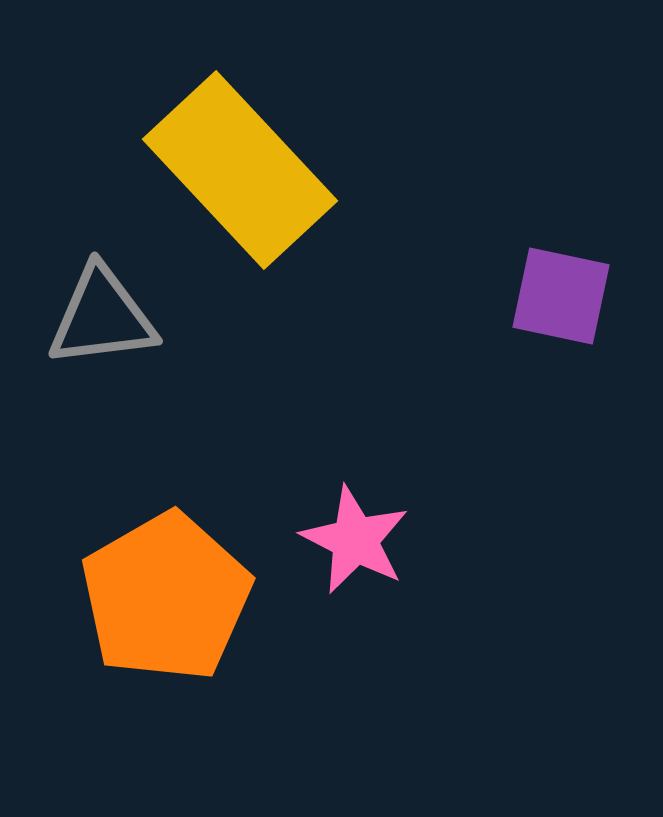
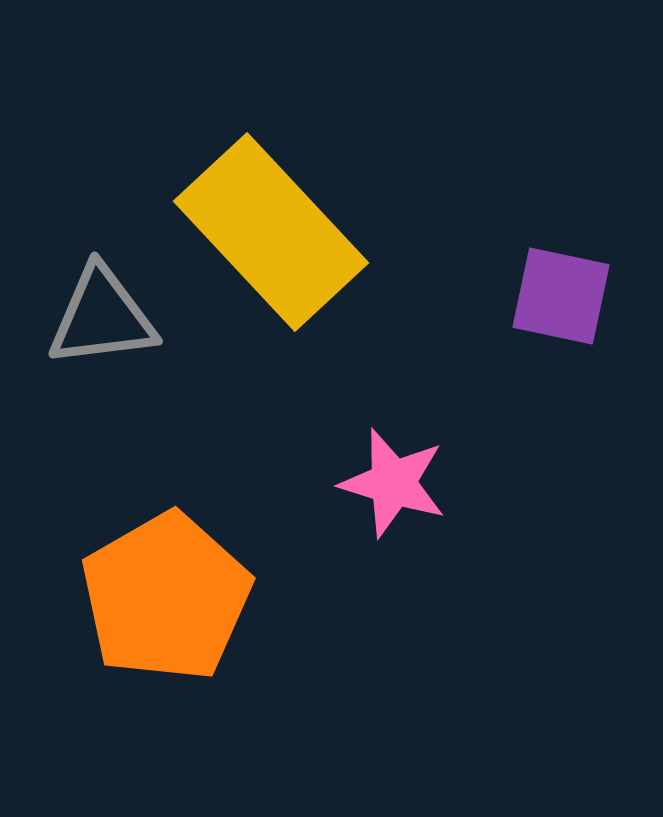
yellow rectangle: moved 31 px right, 62 px down
pink star: moved 38 px right, 57 px up; rotated 10 degrees counterclockwise
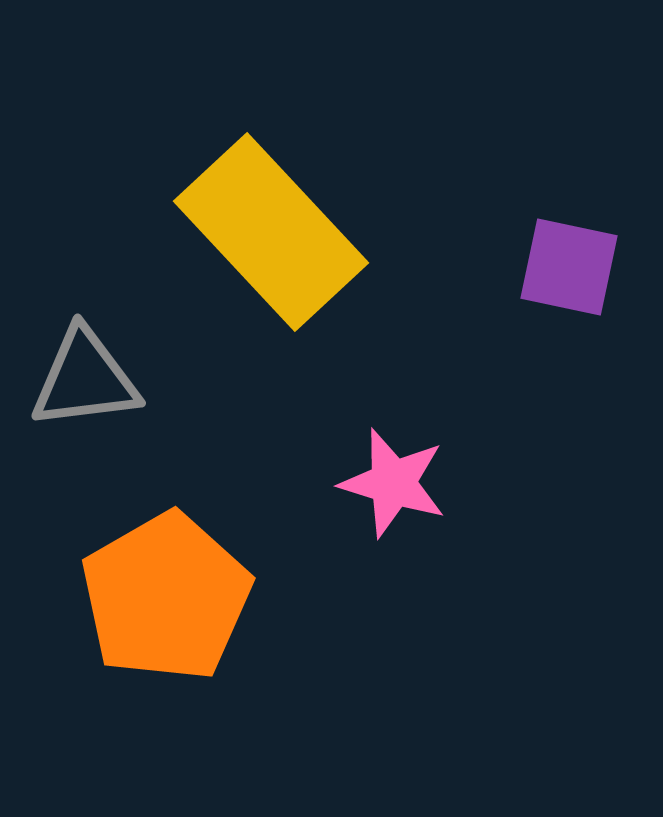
purple square: moved 8 px right, 29 px up
gray triangle: moved 17 px left, 62 px down
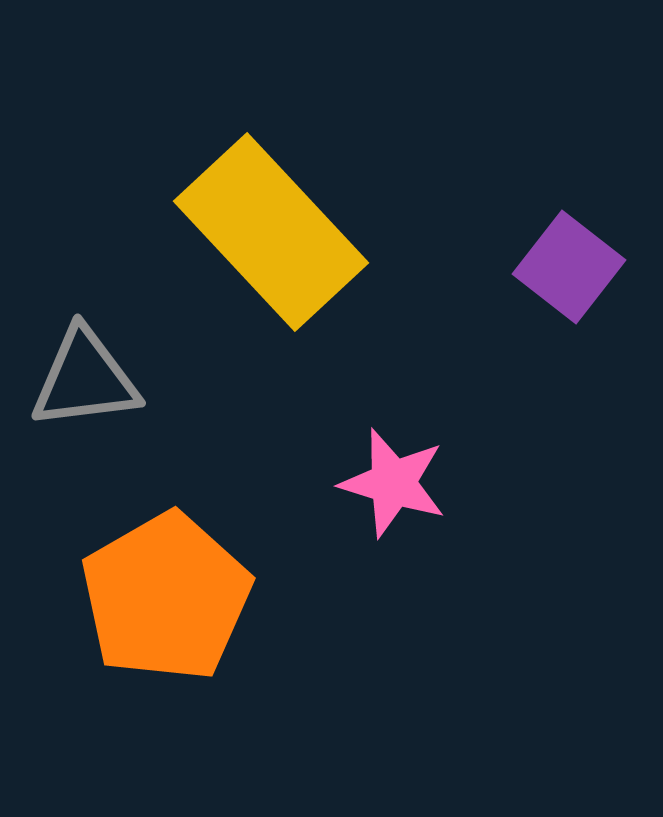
purple square: rotated 26 degrees clockwise
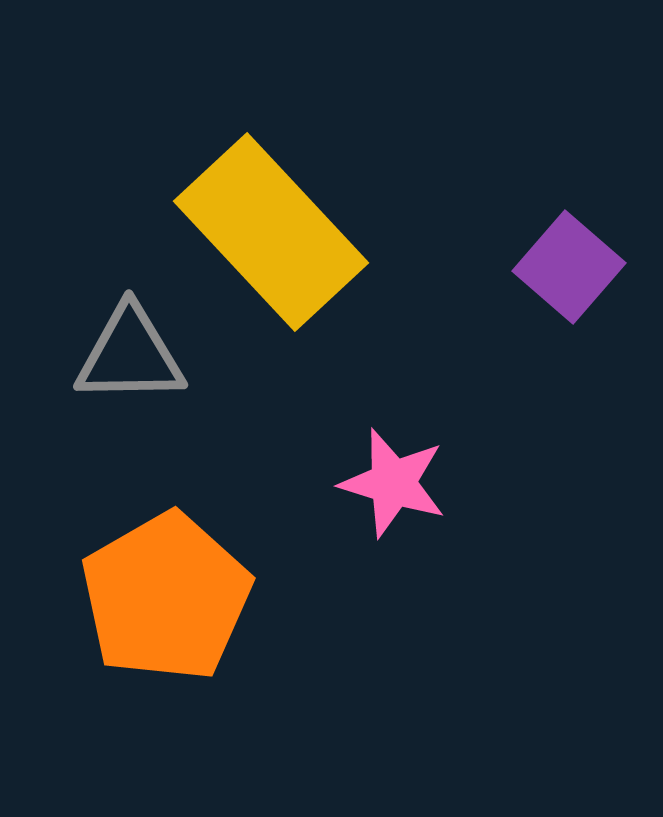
purple square: rotated 3 degrees clockwise
gray triangle: moved 45 px right, 24 px up; rotated 6 degrees clockwise
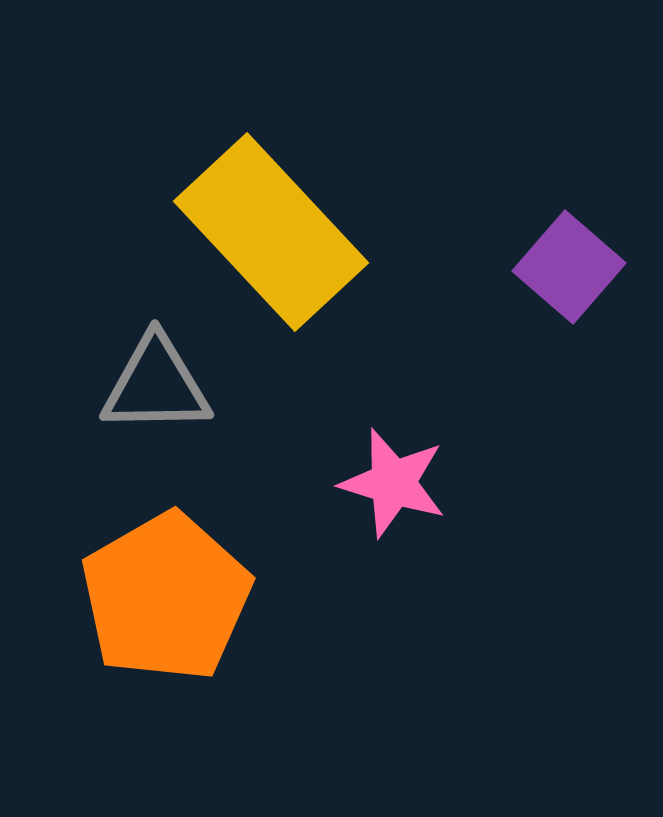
gray triangle: moved 26 px right, 30 px down
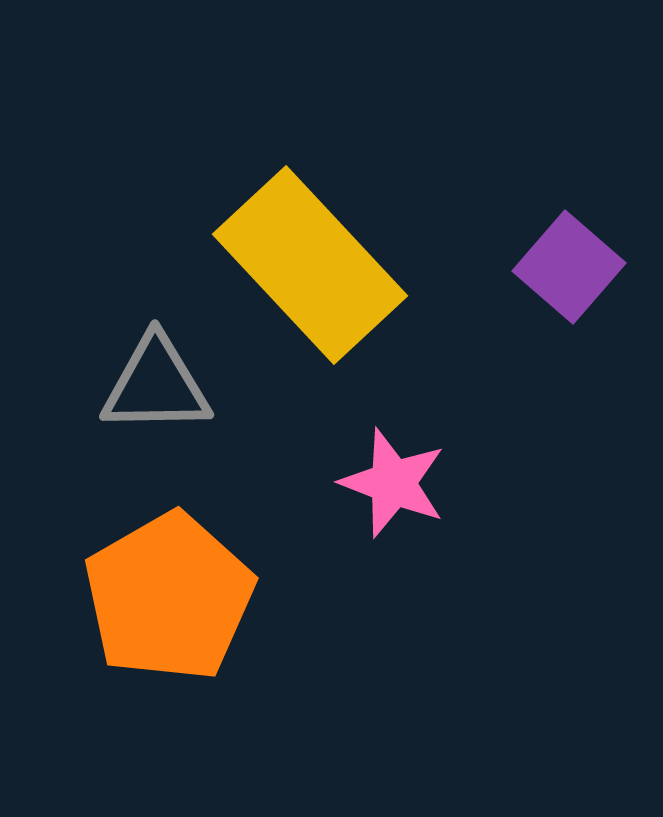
yellow rectangle: moved 39 px right, 33 px down
pink star: rotated 4 degrees clockwise
orange pentagon: moved 3 px right
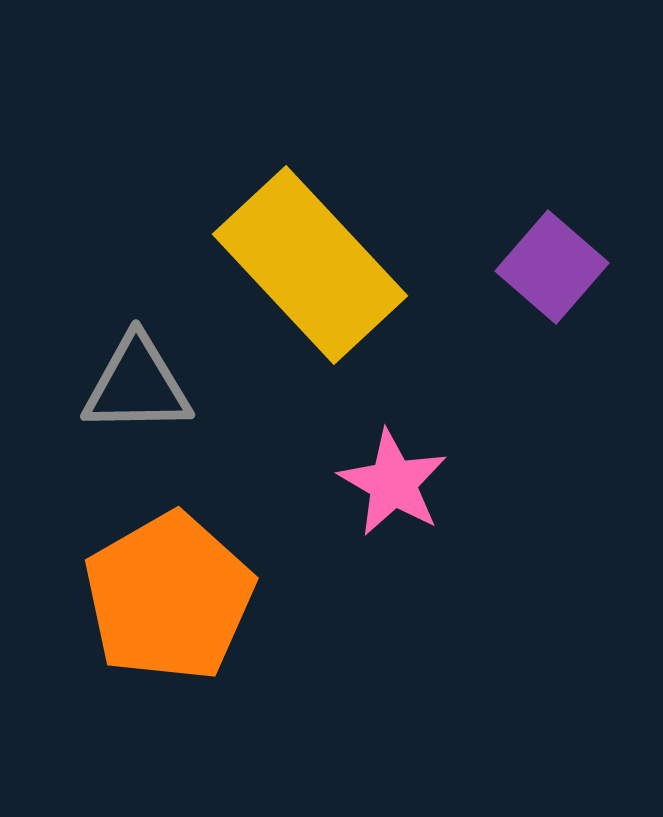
purple square: moved 17 px left
gray triangle: moved 19 px left
pink star: rotated 9 degrees clockwise
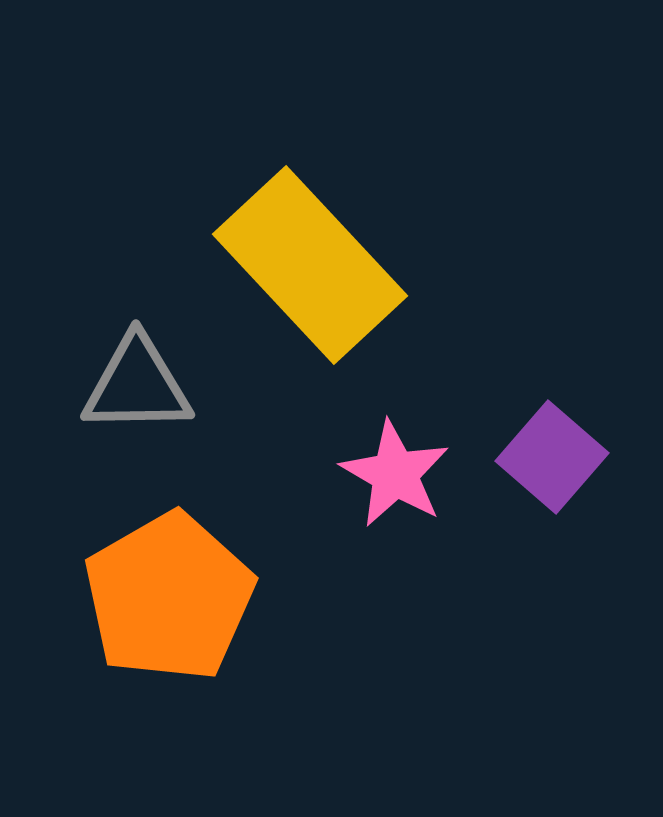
purple square: moved 190 px down
pink star: moved 2 px right, 9 px up
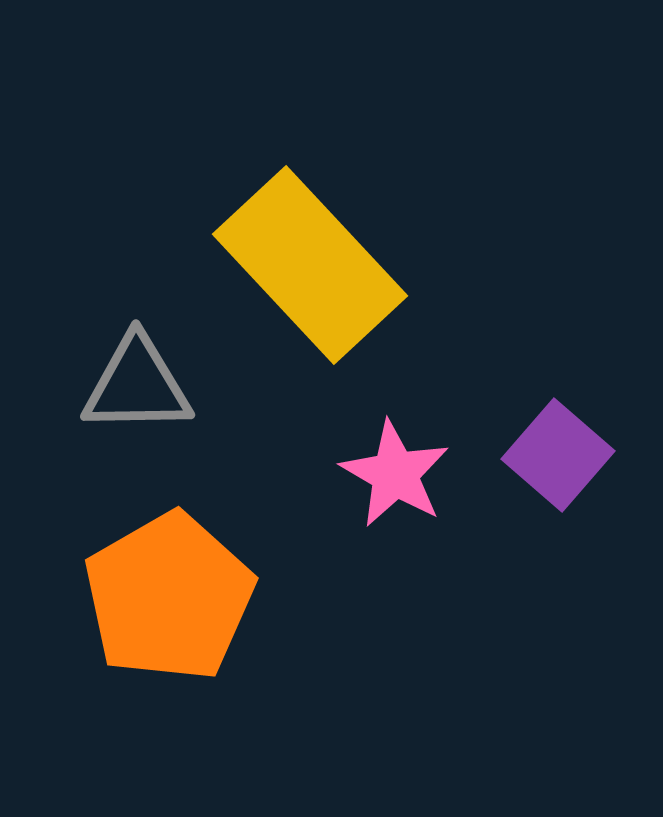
purple square: moved 6 px right, 2 px up
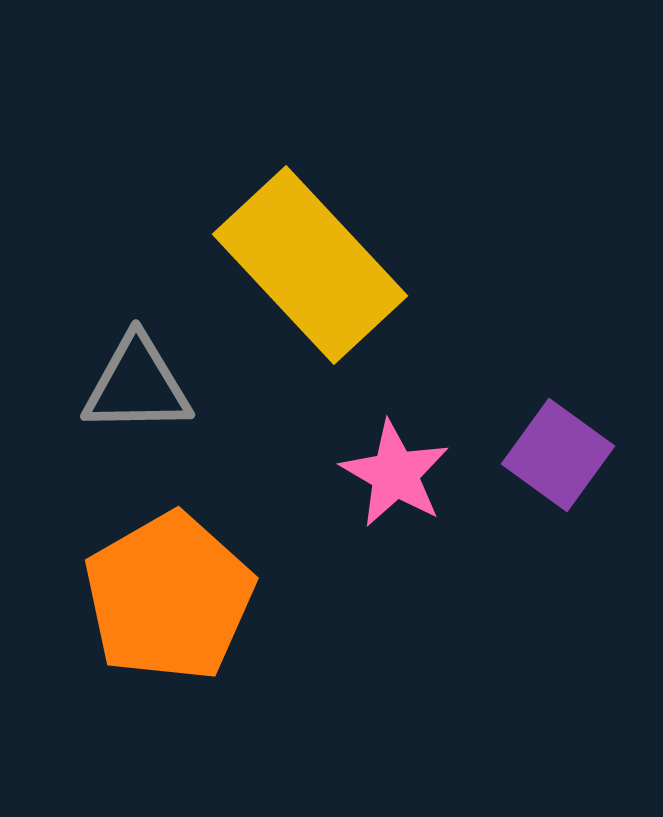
purple square: rotated 5 degrees counterclockwise
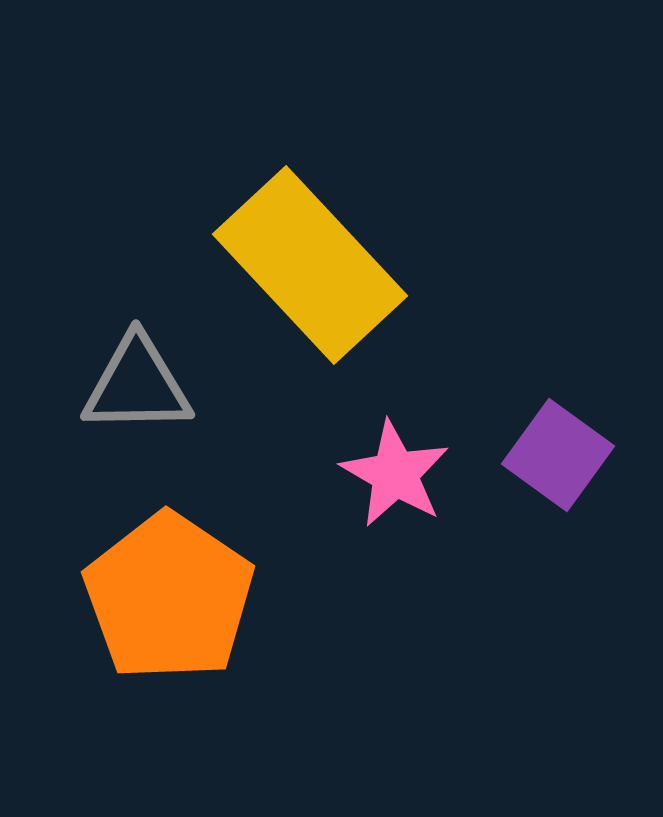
orange pentagon: rotated 8 degrees counterclockwise
